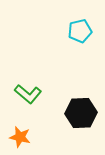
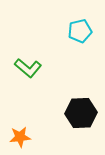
green L-shape: moved 26 px up
orange star: rotated 20 degrees counterclockwise
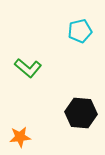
black hexagon: rotated 8 degrees clockwise
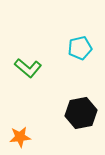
cyan pentagon: moved 17 px down
black hexagon: rotated 16 degrees counterclockwise
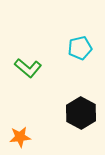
black hexagon: rotated 20 degrees counterclockwise
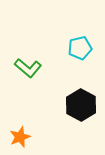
black hexagon: moved 8 px up
orange star: rotated 15 degrees counterclockwise
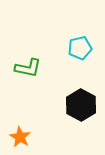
green L-shape: rotated 28 degrees counterclockwise
orange star: rotated 20 degrees counterclockwise
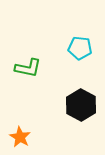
cyan pentagon: rotated 20 degrees clockwise
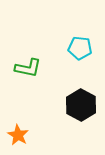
orange star: moved 2 px left, 2 px up
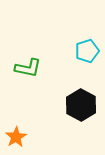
cyan pentagon: moved 7 px right, 3 px down; rotated 25 degrees counterclockwise
orange star: moved 2 px left, 2 px down; rotated 10 degrees clockwise
